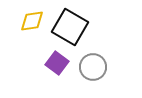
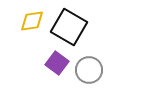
black square: moved 1 px left
gray circle: moved 4 px left, 3 px down
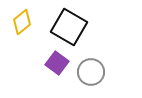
yellow diamond: moved 10 px left, 1 px down; rotated 30 degrees counterclockwise
gray circle: moved 2 px right, 2 px down
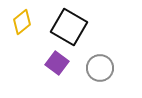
gray circle: moved 9 px right, 4 px up
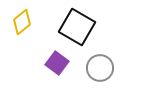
black square: moved 8 px right
